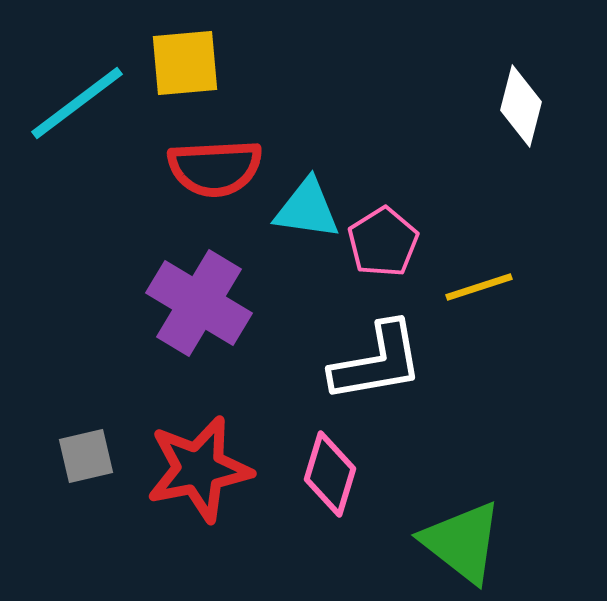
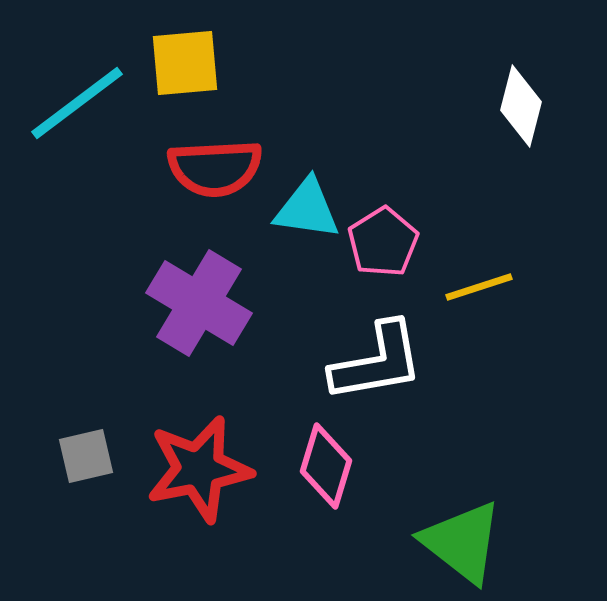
pink diamond: moved 4 px left, 8 px up
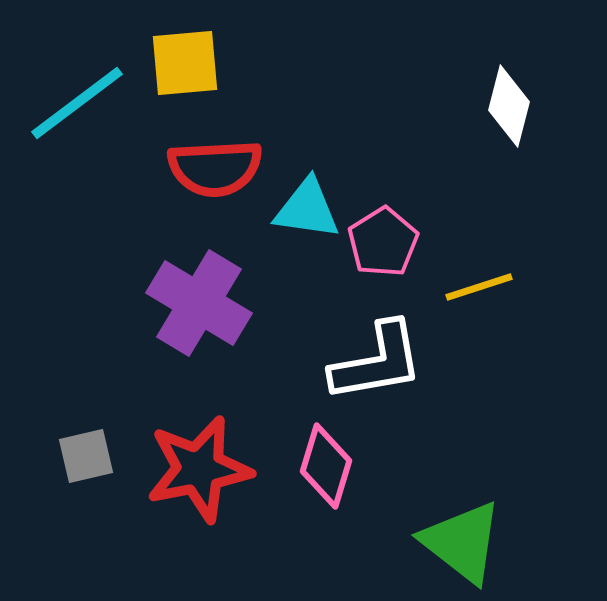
white diamond: moved 12 px left
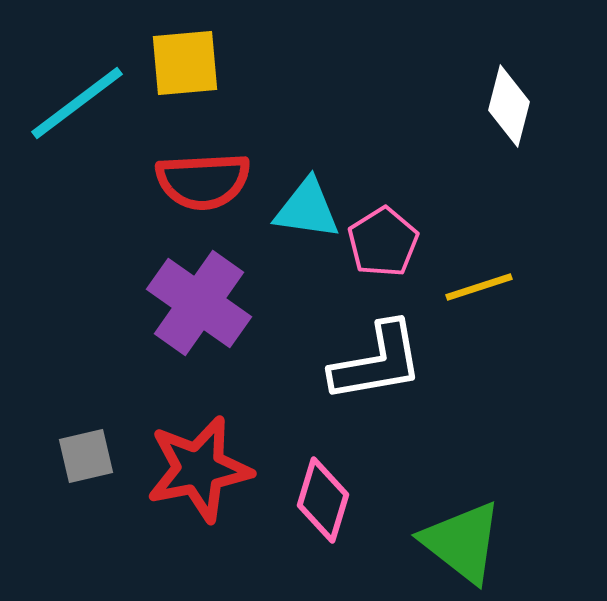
red semicircle: moved 12 px left, 13 px down
purple cross: rotated 4 degrees clockwise
pink diamond: moved 3 px left, 34 px down
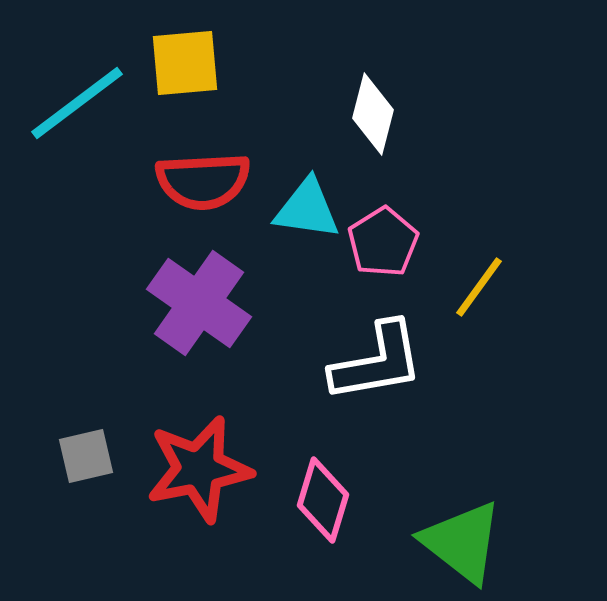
white diamond: moved 136 px left, 8 px down
yellow line: rotated 36 degrees counterclockwise
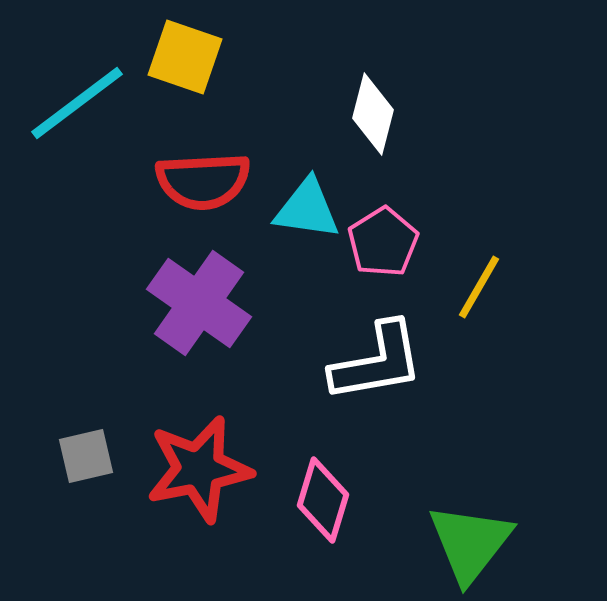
yellow square: moved 6 px up; rotated 24 degrees clockwise
yellow line: rotated 6 degrees counterclockwise
green triangle: moved 8 px right, 1 px down; rotated 30 degrees clockwise
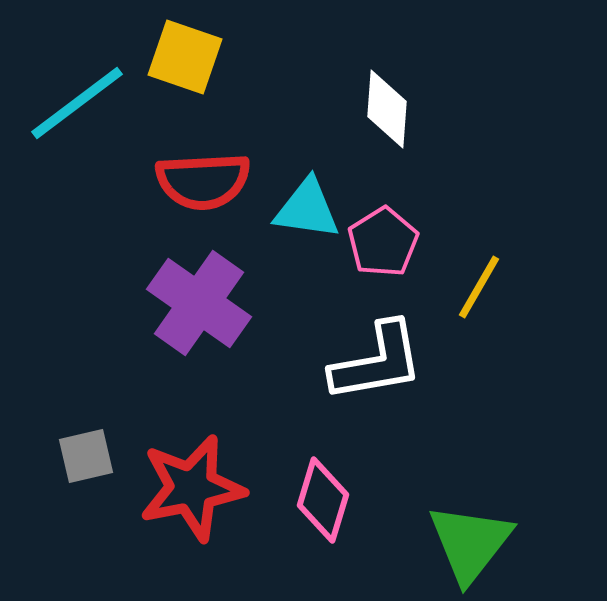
white diamond: moved 14 px right, 5 px up; rotated 10 degrees counterclockwise
red star: moved 7 px left, 19 px down
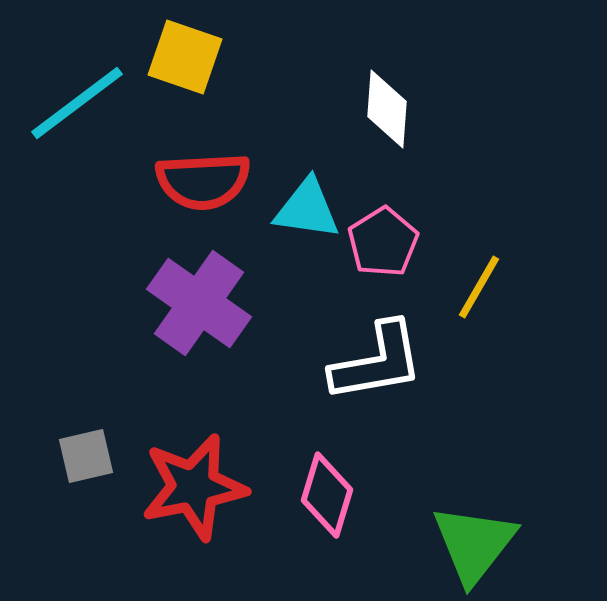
red star: moved 2 px right, 1 px up
pink diamond: moved 4 px right, 5 px up
green triangle: moved 4 px right, 1 px down
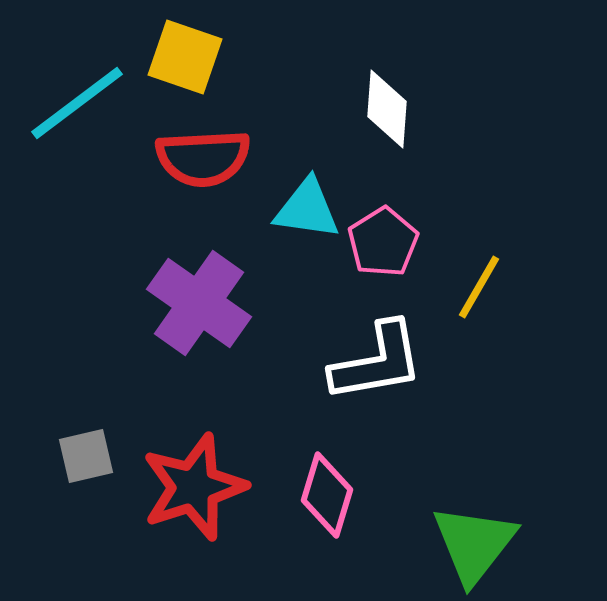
red semicircle: moved 23 px up
red star: rotated 7 degrees counterclockwise
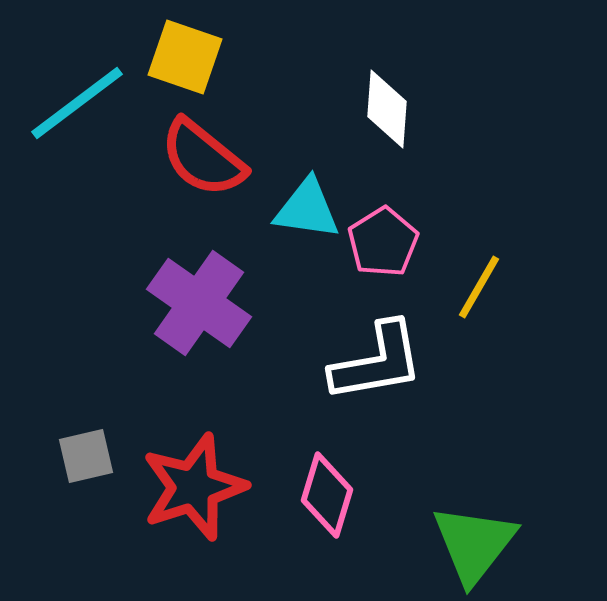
red semicircle: rotated 42 degrees clockwise
